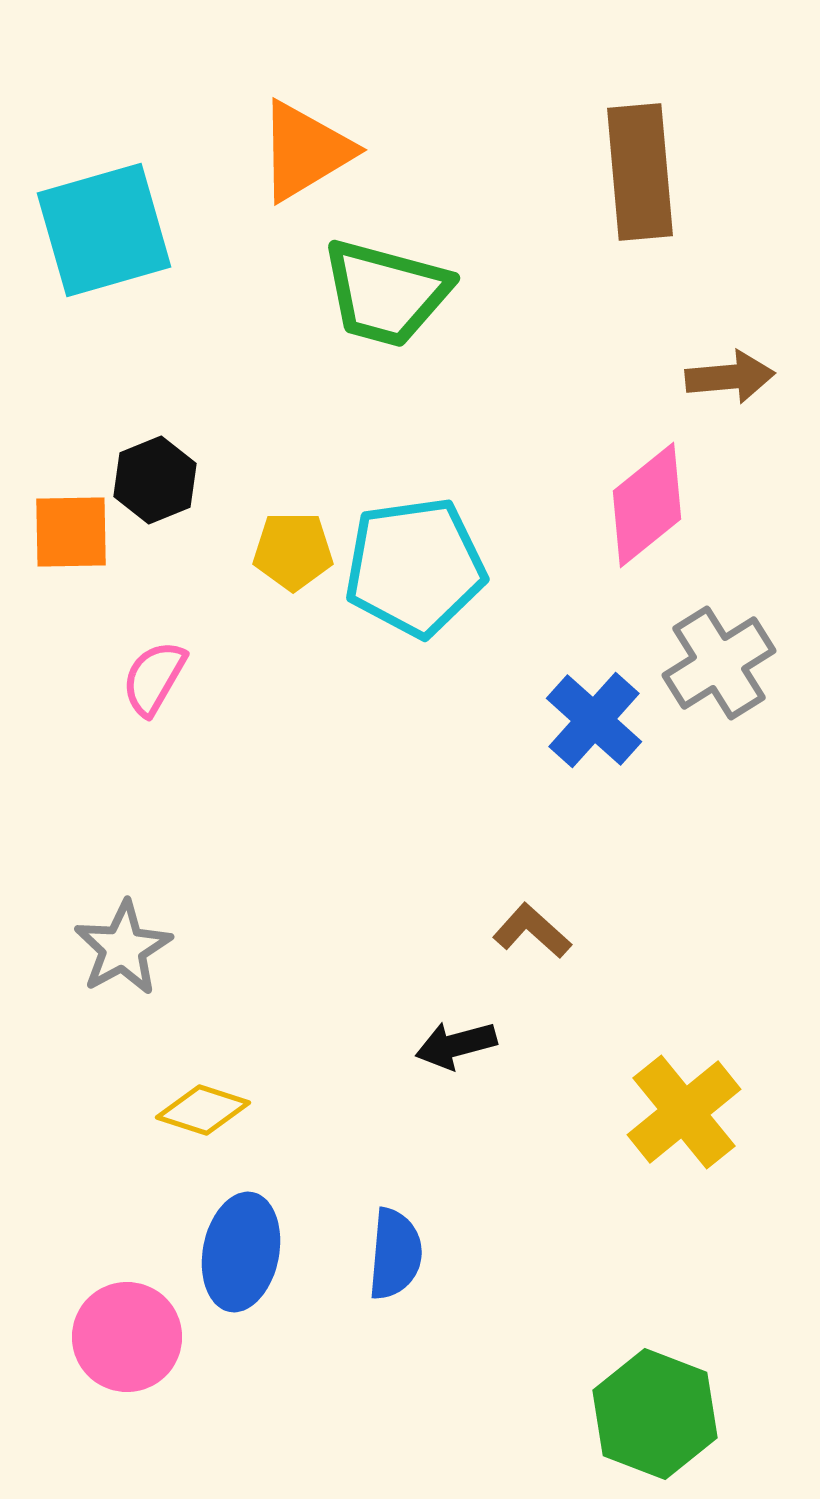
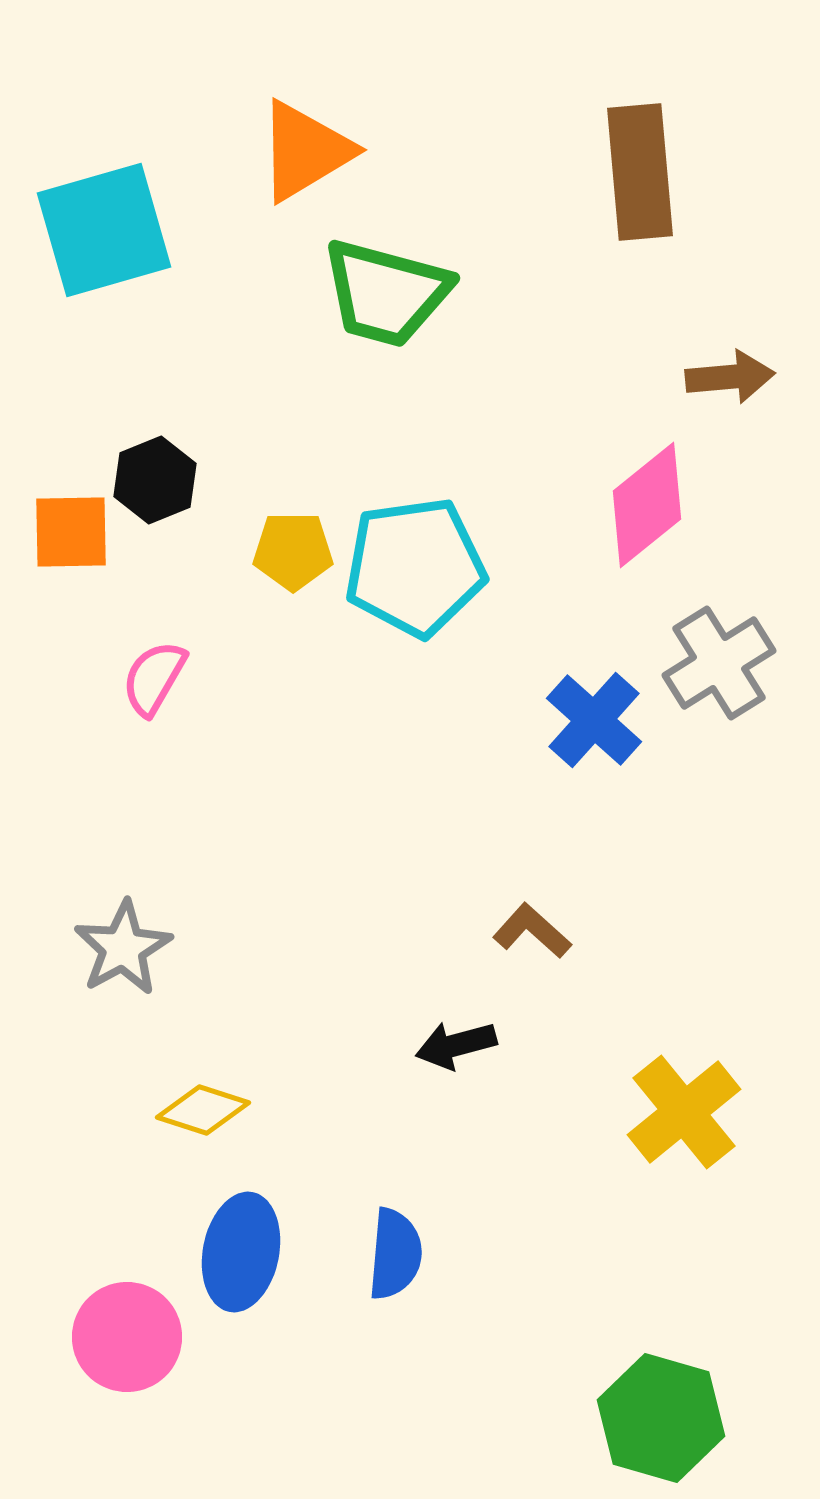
green hexagon: moved 6 px right, 4 px down; rotated 5 degrees counterclockwise
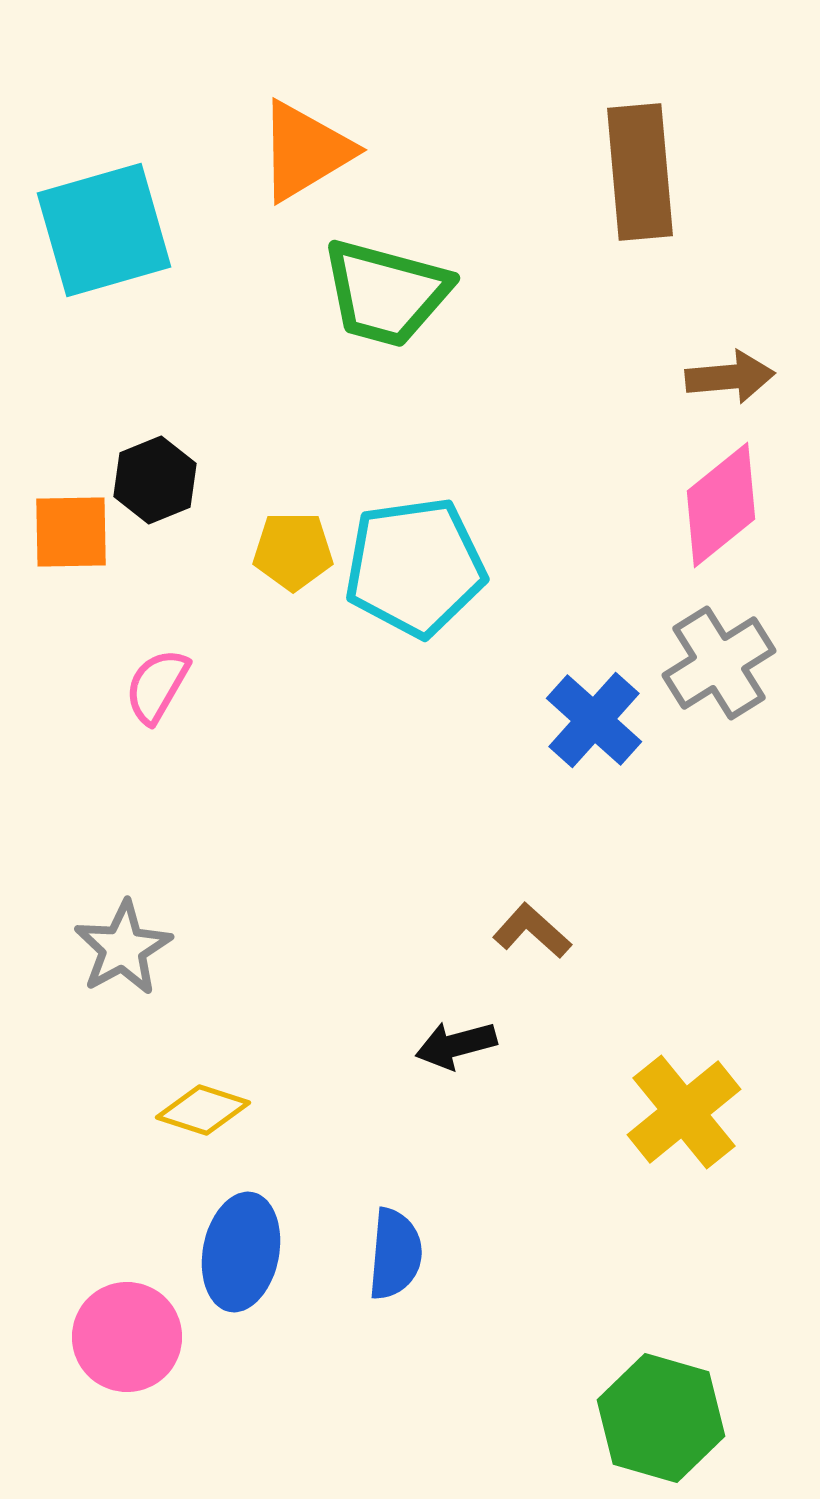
pink diamond: moved 74 px right
pink semicircle: moved 3 px right, 8 px down
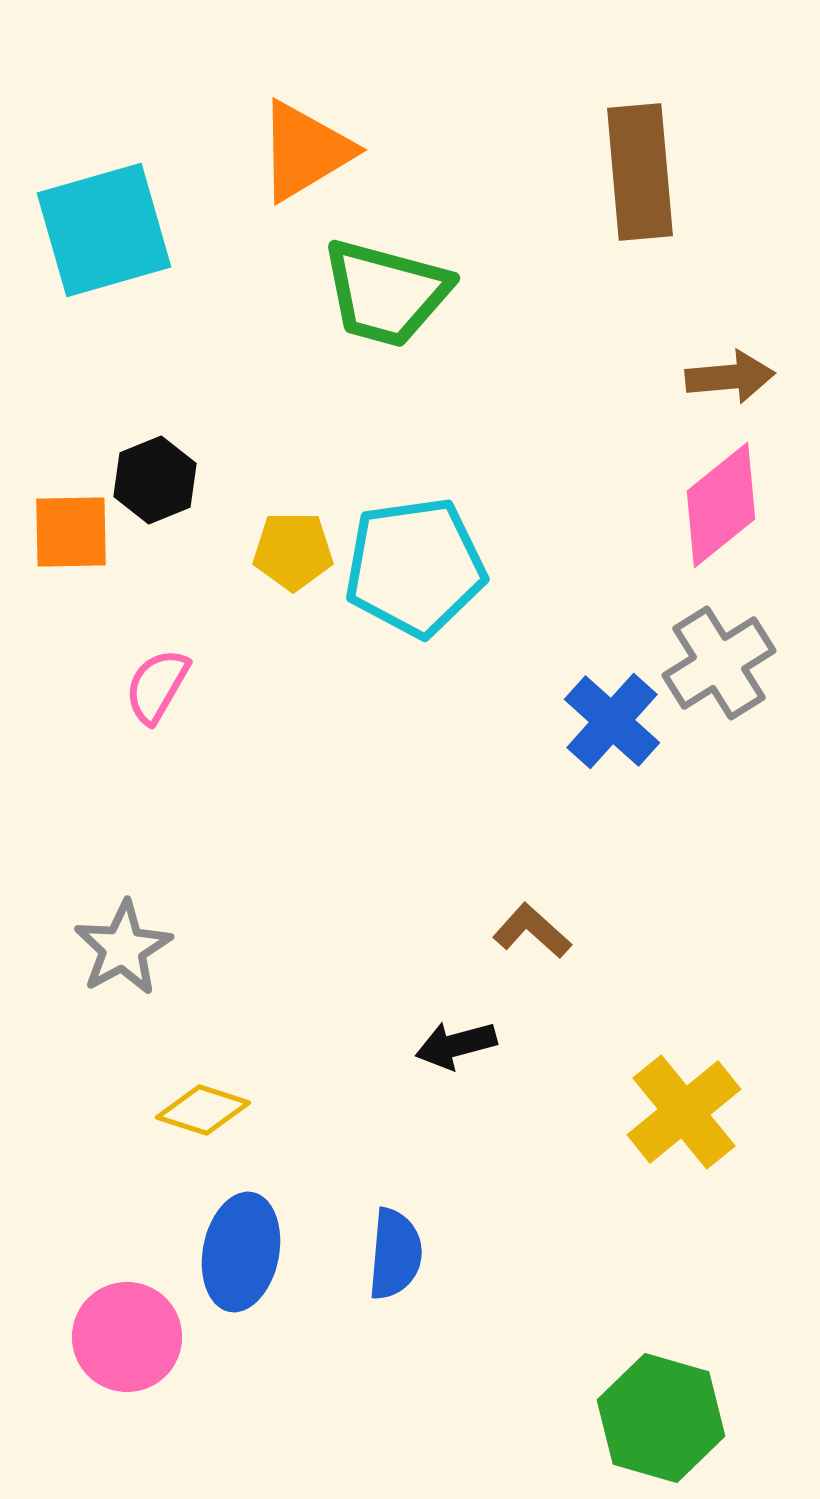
blue cross: moved 18 px right, 1 px down
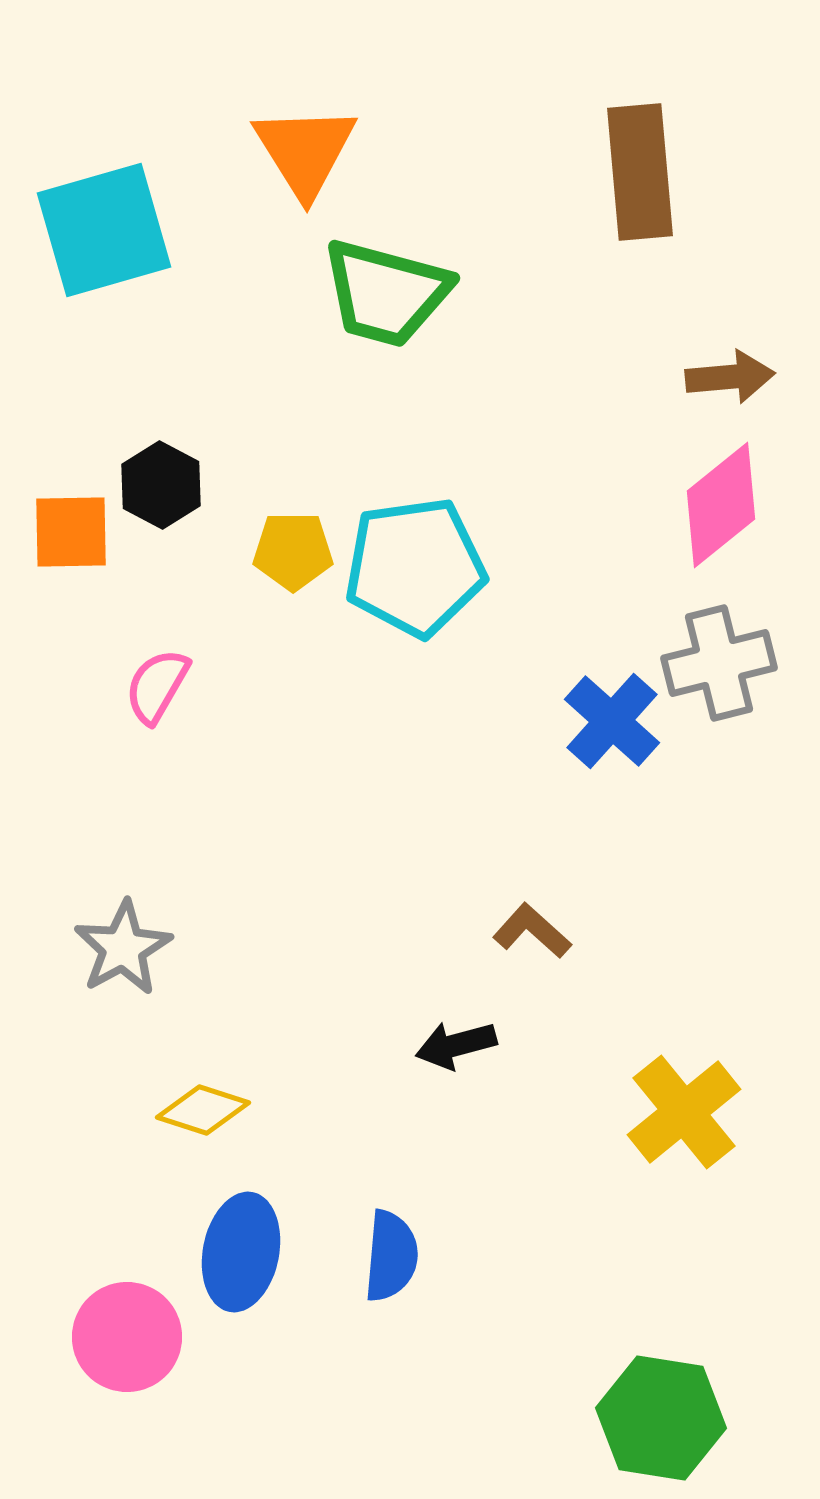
orange triangle: rotated 31 degrees counterclockwise
black hexagon: moved 6 px right, 5 px down; rotated 10 degrees counterclockwise
gray cross: rotated 18 degrees clockwise
blue semicircle: moved 4 px left, 2 px down
green hexagon: rotated 7 degrees counterclockwise
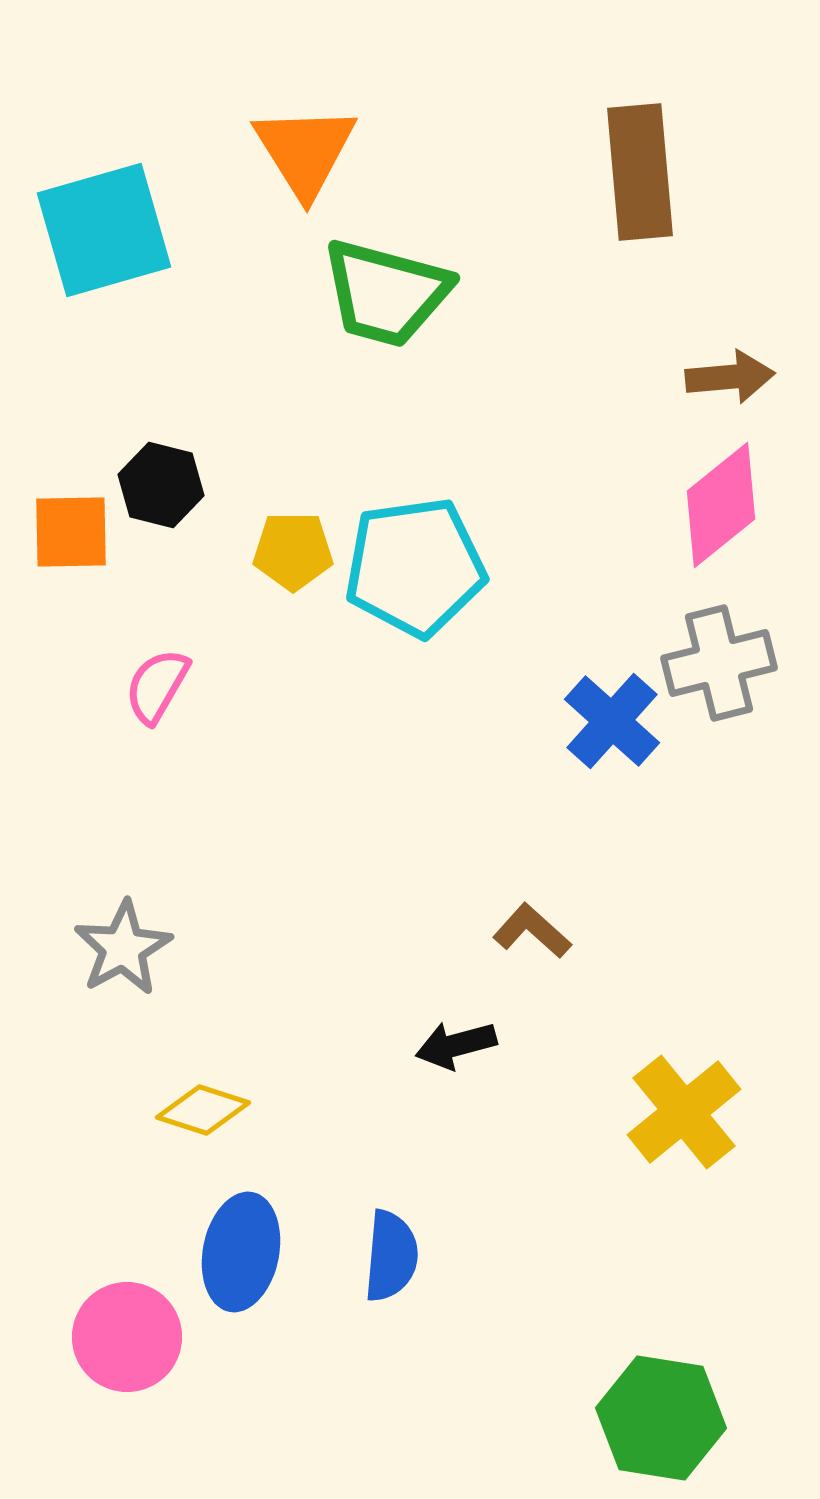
black hexagon: rotated 14 degrees counterclockwise
